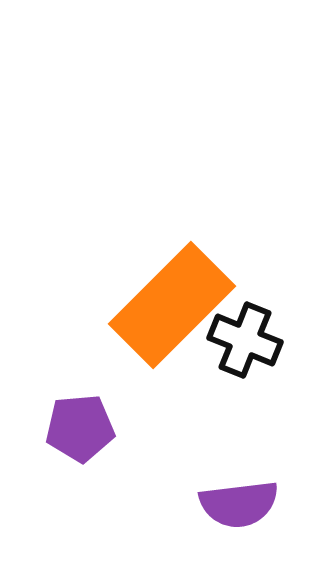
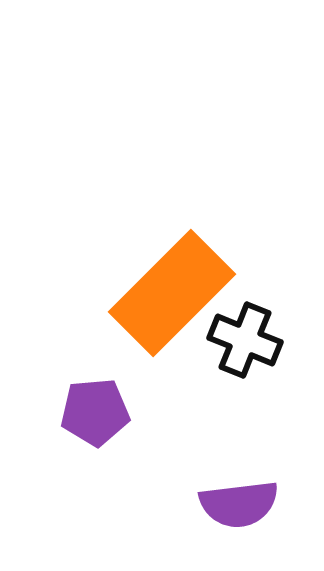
orange rectangle: moved 12 px up
purple pentagon: moved 15 px right, 16 px up
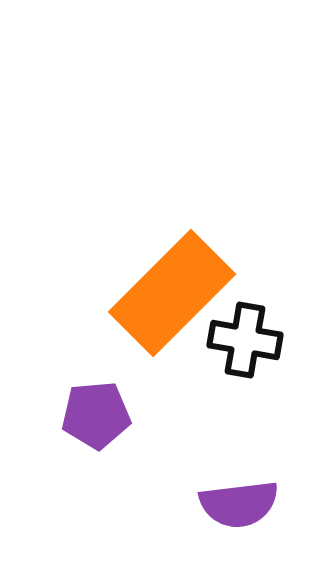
black cross: rotated 12 degrees counterclockwise
purple pentagon: moved 1 px right, 3 px down
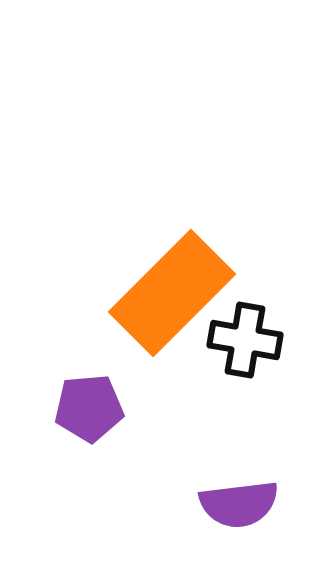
purple pentagon: moved 7 px left, 7 px up
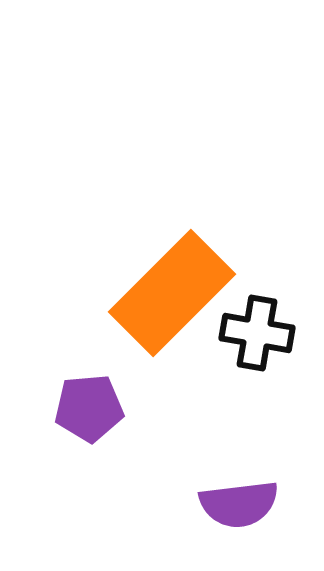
black cross: moved 12 px right, 7 px up
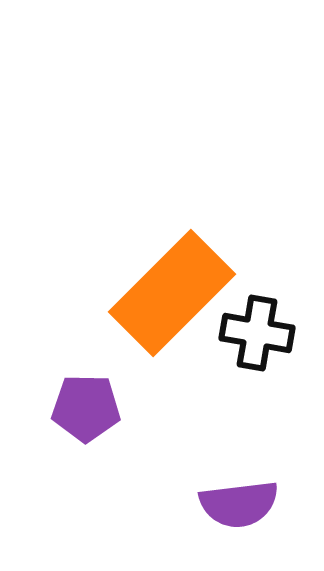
purple pentagon: moved 3 px left; rotated 6 degrees clockwise
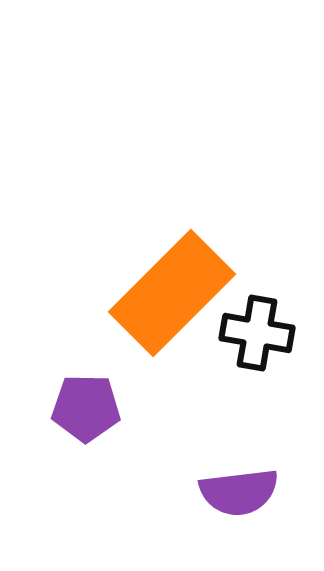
purple semicircle: moved 12 px up
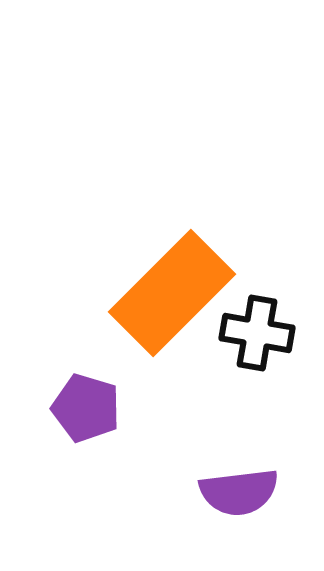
purple pentagon: rotated 16 degrees clockwise
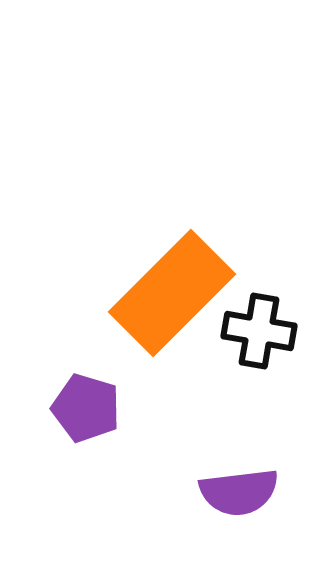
black cross: moved 2 px right, 2 px up
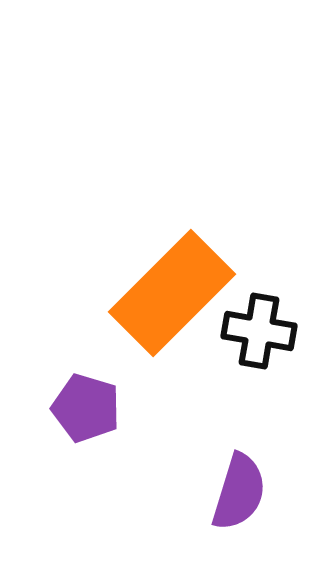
purple semicircle: rotated 66 degrees counterclockwise
